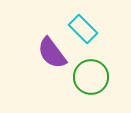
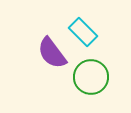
cyan rectangle: moved 3 px down
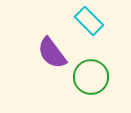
cyan rectangle: moved 6 px right, 11 px up
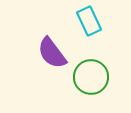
cyan rectangle: rotated 20 degrees clockwise
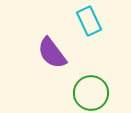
green circle: moved 16 px down
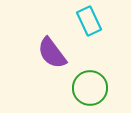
green circle: moved 1 px left, 5 px up
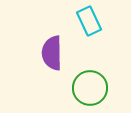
purple semicircle: rotated 36 degrees clockwise
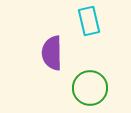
cyan rectangle: rotated 12 degrees clockwise
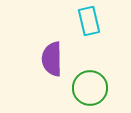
purple semicircle: moved 6 px down
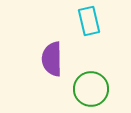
green circle: moved 1 px right, 1 px down
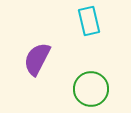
purple semicircle: moved 15 px left; rotated 28 degrees clockwise
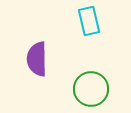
purple semicircle: rotated 28 degrees counterclockwise
